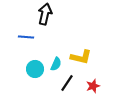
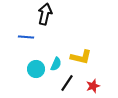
cyan circle: moved 1 px right
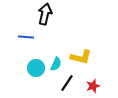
cyan circle: moved 1 px up
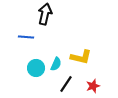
black line: moved 1 px left, 1 px down
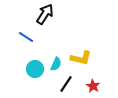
black arrow: rotated 20 degrees clockwise
blue line: rotated 28 degrees clockwise
yellow L-shape: moved 1 px down
cyan circle: moved 1 px left, 1 px down
red star: rotated 24 degrees counterclockwise
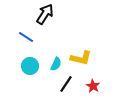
cyan circle: moved 5 px left, 3 px up
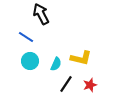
black arrow: moved 4 px left; rotated 60 degrees counterclockwise
cyan circle: moved 5 px up
red star: moved 3 px left, 1 px up; rotated 24 degrees clockwise
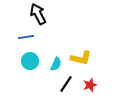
black arrow: moved 3 px left
blue line: rotated 42 degrees counterclockwise
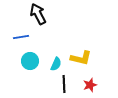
blue line: moved 5 px left
black line: moved 2 px left; rotated 36 degrees counterclockwise
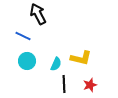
blue line: moved 2 px right, 1 px up; rotated 35 degrees clockwise
cyan circle: moved 3 px left
